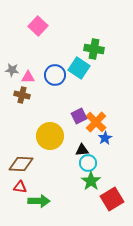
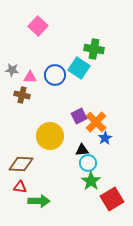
pink triangle: moved 2 px right
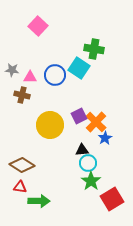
yellow circle: moved 11 px up
brown diamond: moved 1 px right, 1 px down; rotated 30 degrees clockwise
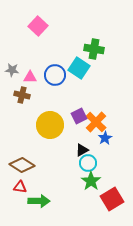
black triangle: rotated 24 degrees counterclockwise
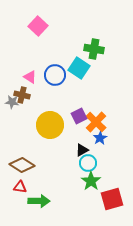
gray star: moved 32 px down
pink triangle: rotated 32 degrees clockwise
blue star: moved 5 px left
red square: rotated 15 degrees clockwise
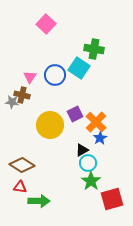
pink square: moved 8 px right, 2 px up
pink triangle: rotated 32 degrees clockwise
purple square: moved 4 px left, 2 px up
